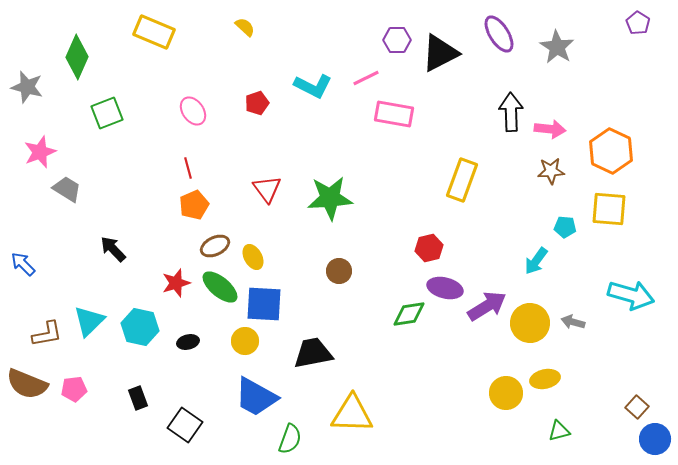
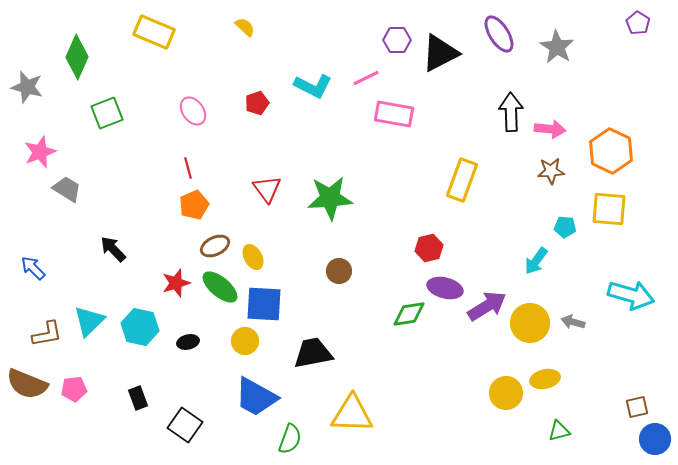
blue arrow at (23, 264): moved 10 px right, 4 px down
brown square at (637, 407): rotated 35 degrees clockwise
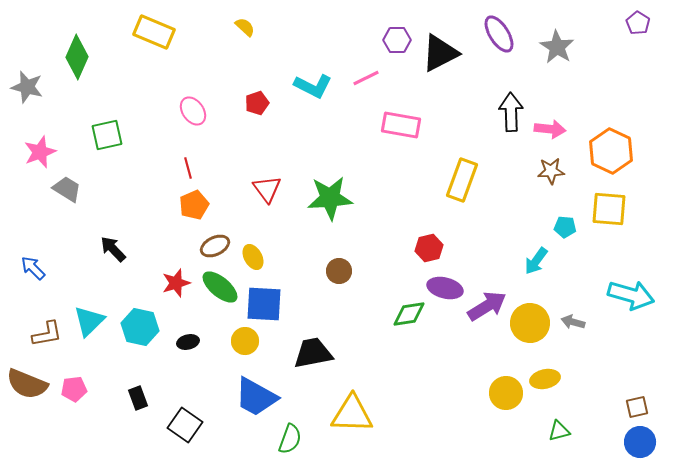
green square at (107, 113): moved 22 px down; rotated 8 degrees clockwise
pink rectangle at (394, 114): moved 7 px right, 11 px down
blue circle at (655, 439): moved 15 px left, 3 px down
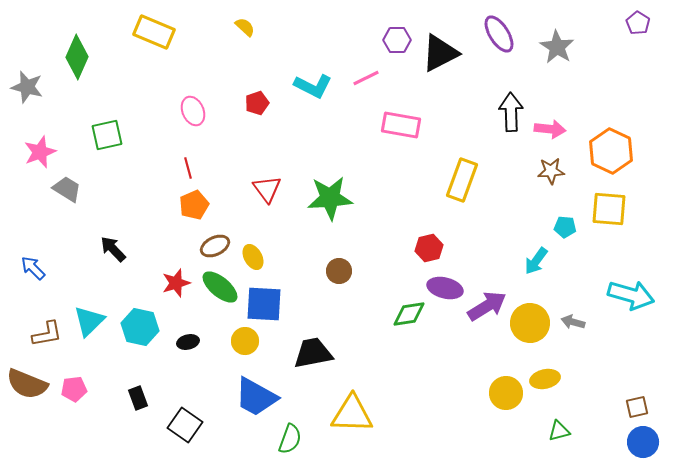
pink ellipse at (193, 111): rotated 12 degrees clockwise
blue circle at (640, 442): moved 3 px right
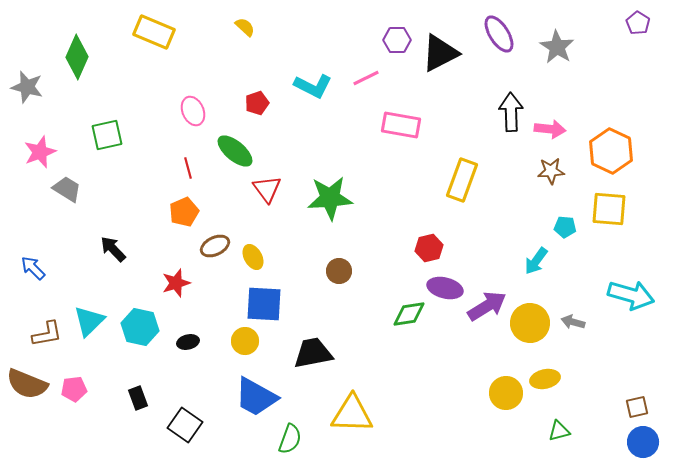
orange pentagon at (194, 205): moved 10 px left, 7 px down
green ellipse at (220, 287): moved 15 px right, 136 px up
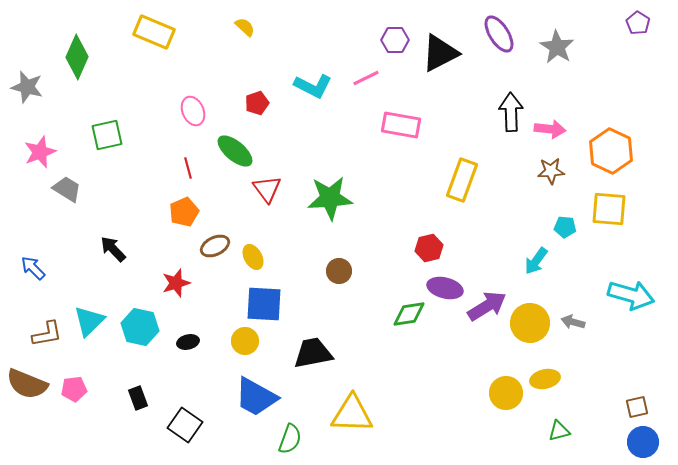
purple hexagon at (397, 40): moved 2 px left
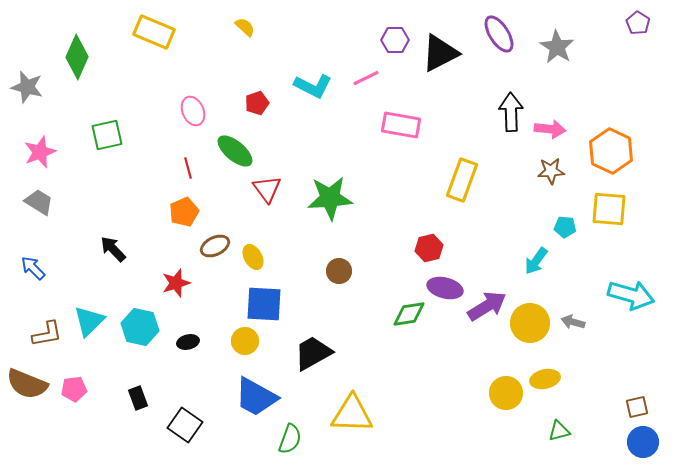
gray trapezoid at (67, 189): moved 28 px left, 13 px down
black trapezoid at (313, 353): rotated 18 degrees counterclockwise
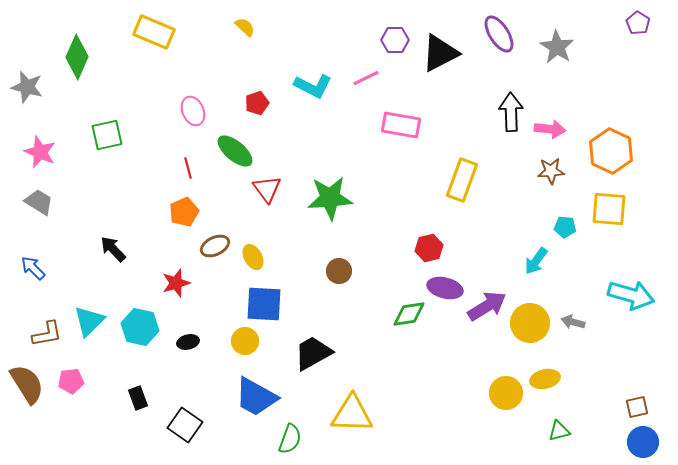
pink star at (40, 152): rotated 28 degrees counterclockwise
brown semicircle at (27, 384): rotated 144 degrees counterclockwise
pink pentagon at (74, 389): moved 3 px left, 8 px up
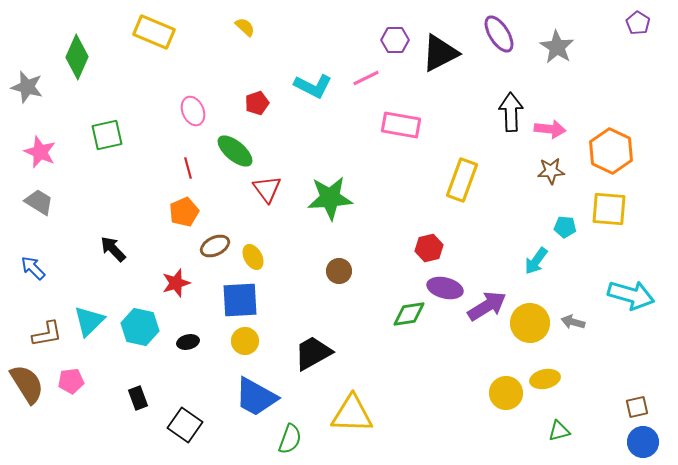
blue square at (264, 304): moved 24 px left, 4 px up; rotated 6 degrees counterclockwise
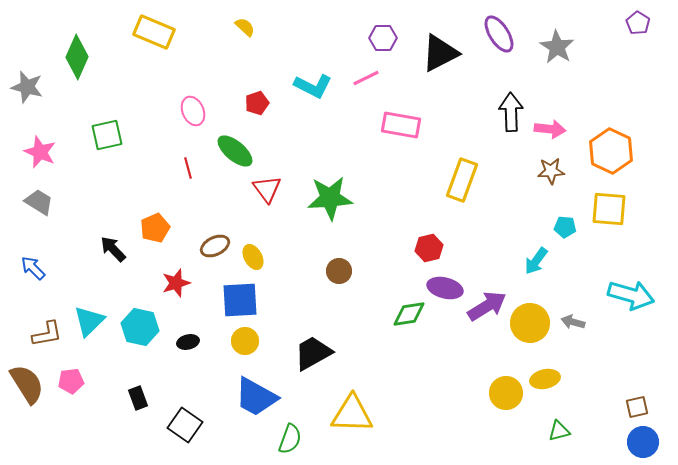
purple hexagon at (395, 40): moved 12 px left, 2 px up
orange pentagon at (184, 212): moved 29 px left, 16 px down
